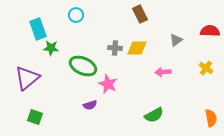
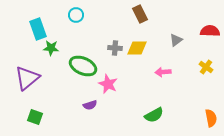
yellow cross: moved 1 px up
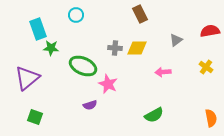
red semicircle: rotated 12 degrees counterclockwise
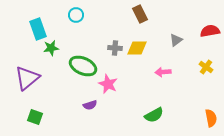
green star: rotated 14 degrees counterclockwise
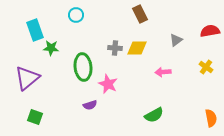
cyan rectangle: moved 3 px left, 1 px down
green star: rotated 14 degrees clockwise
green ellipse: moved 1 px down; rotated 60 degrees clockwise
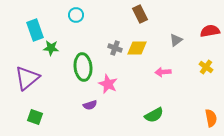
gray cross: rotated 16 degrees clockwise
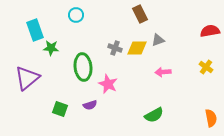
gray triangle: moved 18 px left; rotated 16 degrees clockwise
green square: moved 25 px right, 8 px up
